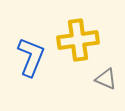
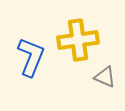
gray triangle: moved 1 px left, 2 px up
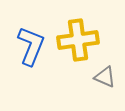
blue L-shape: moved 11 px up
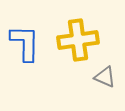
blue L-shape: moved 6 px left, 3 px up; rotated 21 degrees counterclockwise
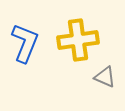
blue L-shape: rotated 21 degrees clockwise
